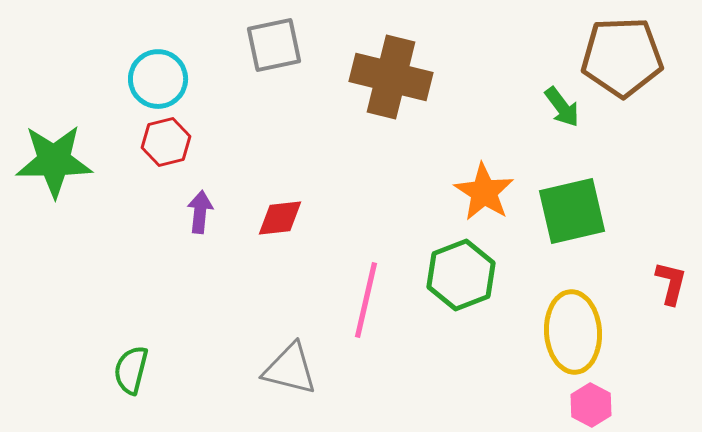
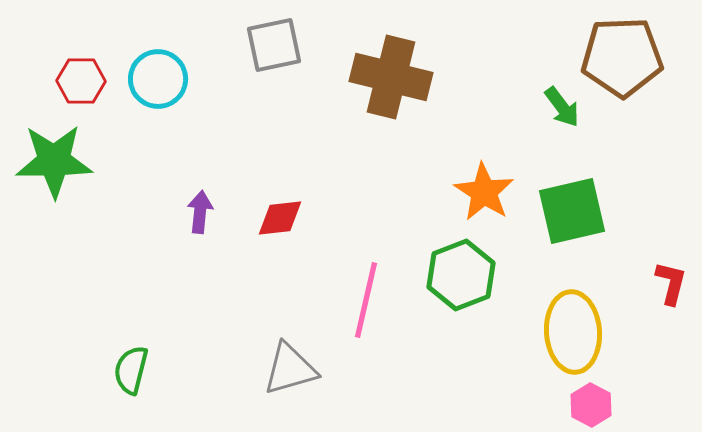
red hexagon: moved 85 px left, 61 px up; rotated 15 degrees clockwise
gray triangle: rotated 30 degrees counterclockwise
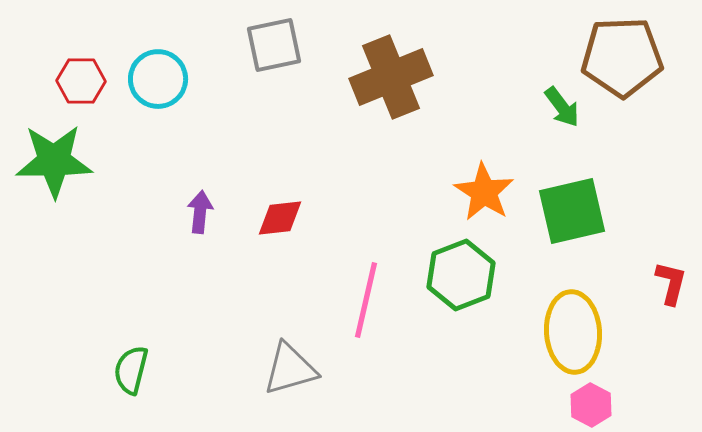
brown cross: rotated 36 degrees counterclockwise
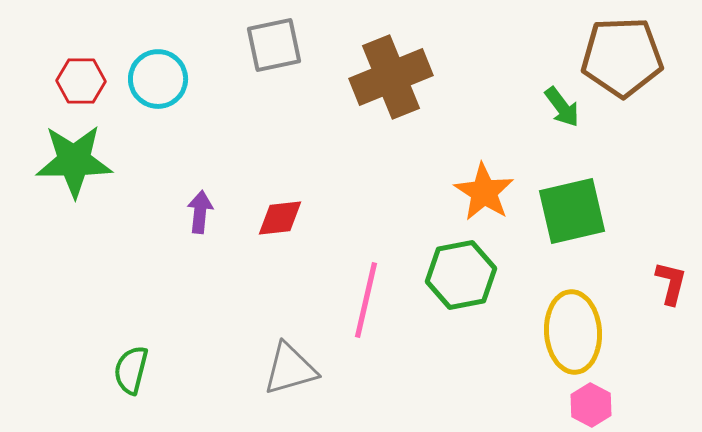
green star: moved 20 px right
green hexagon: rotated 10 degrees clockwise
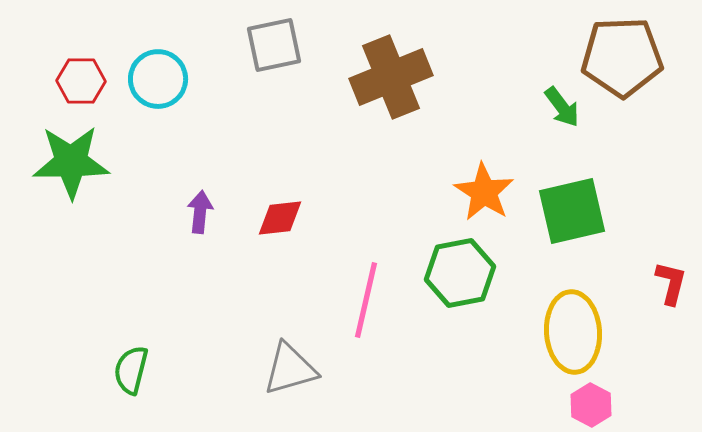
green star: moved 3 px left, 1 px down
green hexagon: moved 1 px left, 2 px up
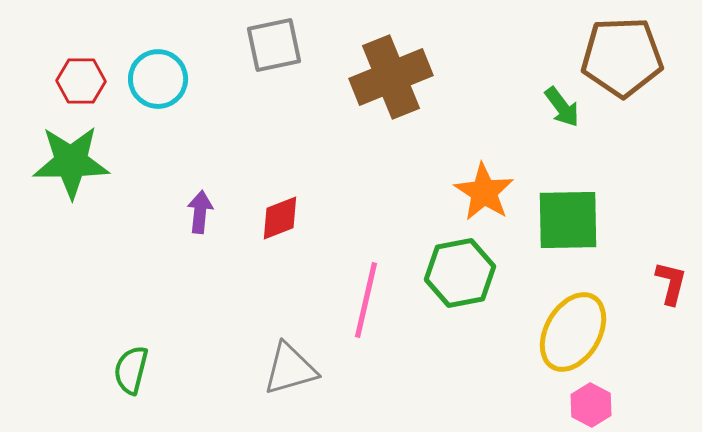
green square: moved 4 px left, 9 px down; rotated 12 degrees clockwise
red diamond: rotated 15 degrees counterclockwise
yellow ellipse: rotated 34 degrees clockwise
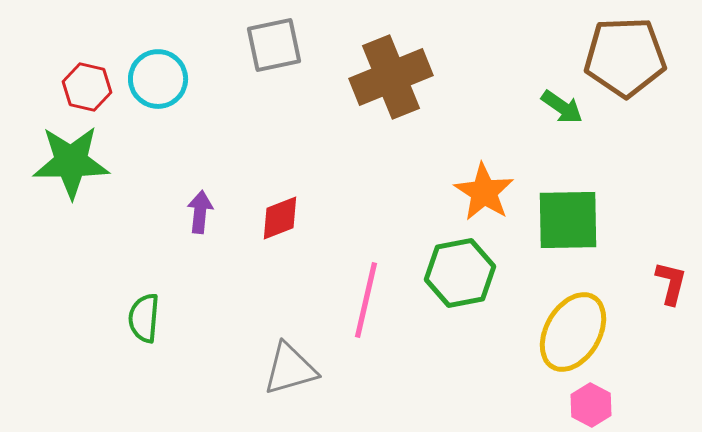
brown pentagon: moved 3 px right
red hexagon: moved 6 px right, 6 px down; rotated 12 degrees clockwise
green arrow: rotated 18 degrees counterclockwise
green semicircle: moved 13 px right, 52 px up; rotated 9 degrees counterclockwise
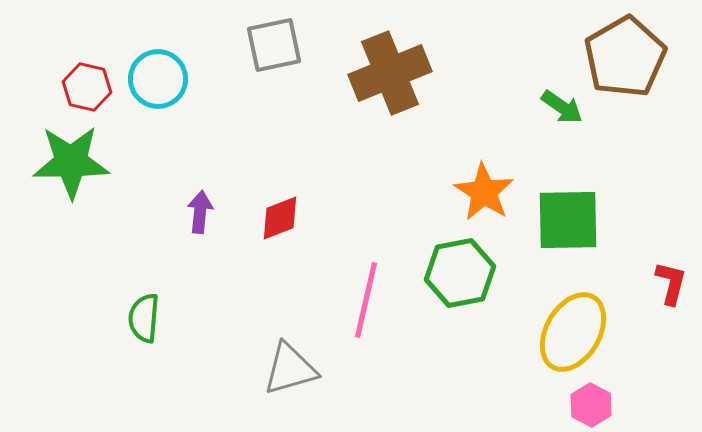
brown pentagon: rotated 28 degrees counterclockwise
brown cross: moved 1 px left, 4 px up
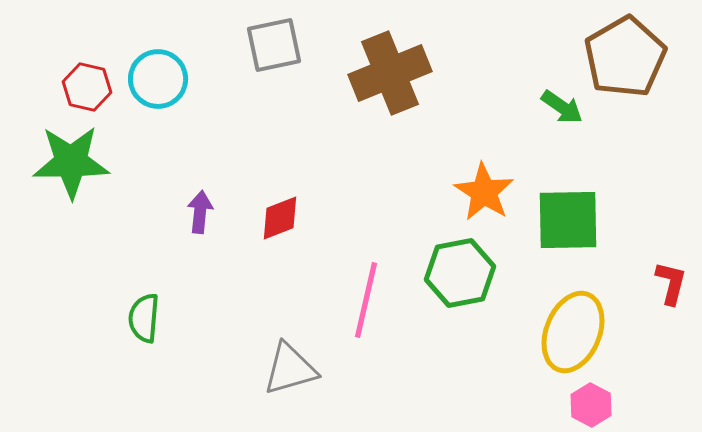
yellow ellipse: rotated 8 degrees counterclockwise
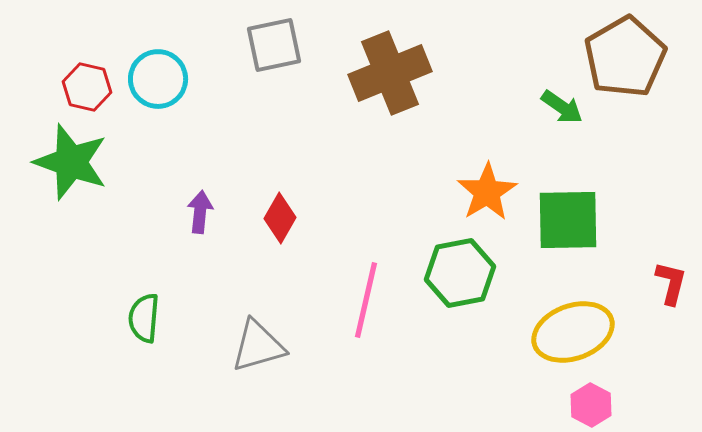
green star: rotated 20 degrees clockwise
orange star: moved 3 px right; rotated 8 degrees clockwise
red diamond: rotated 39 degrees counterclockwise
yellow ellipse: rotated 48 degrees clockwise
gray triangle: moved 32 px left, 23 px up
